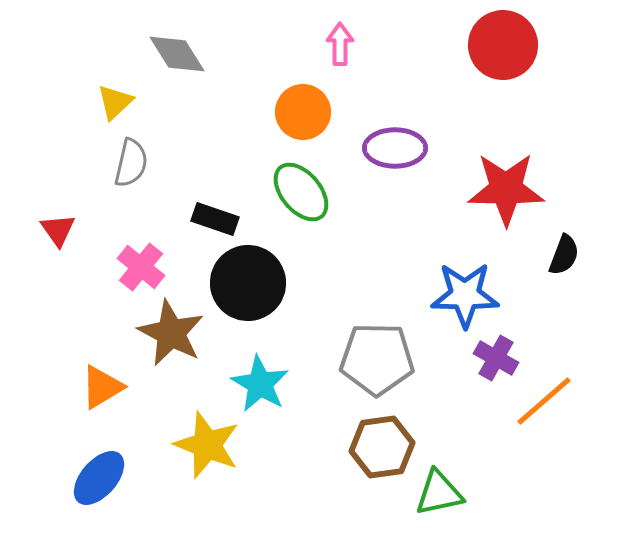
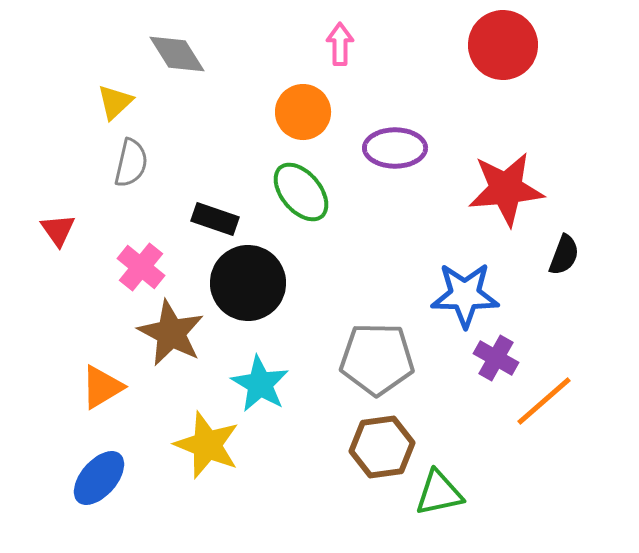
red star: rotated 6 degrees counterclockwise
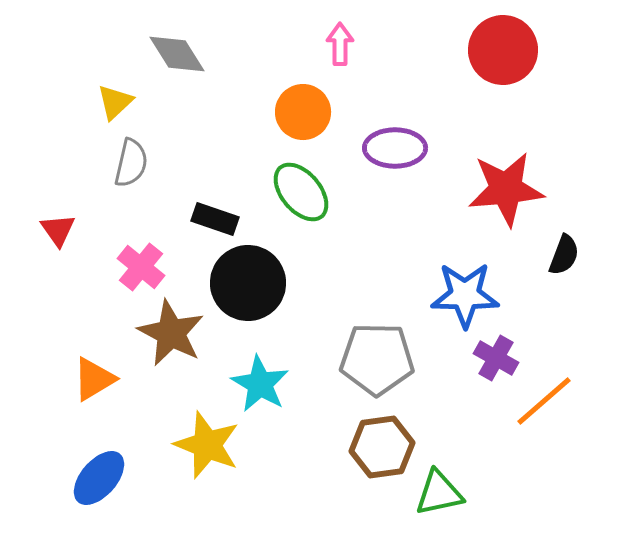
red circle: moved 5 px down
orange triangle: moved 8 px left, 8 px up
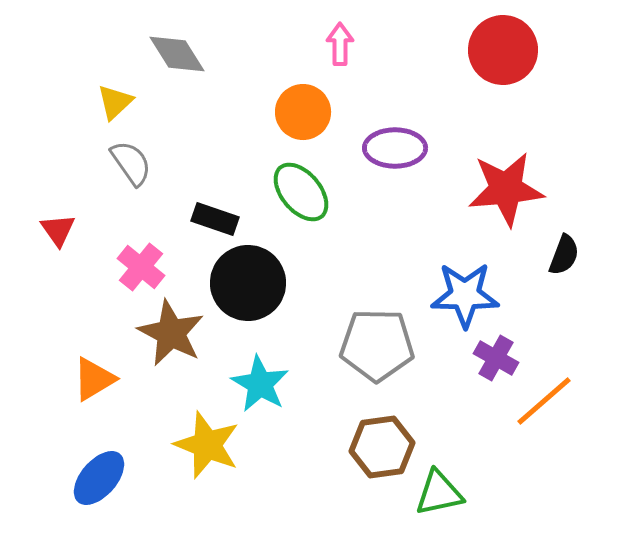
gray semicircle: rotated 48 degrees counterclockwise
gray pentagon: moved 14 px up
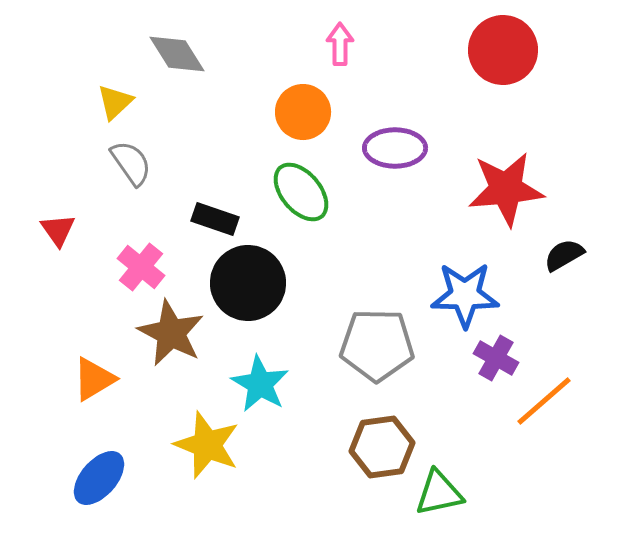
black semicircle: rotated 141 degrees counterclockwise
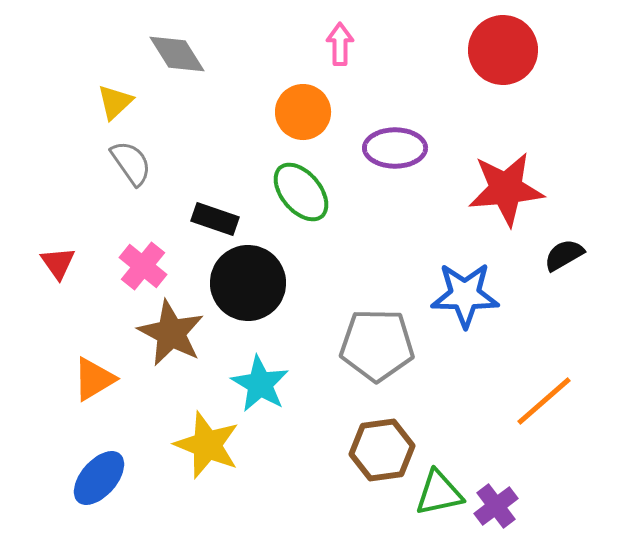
red triangle: moved 33 px down
pink cross: moved 2 px right, 1 px up
purple cross: moved 148 px down; rotated 24 degrees clockwise
brown hexagon: moved 3 px down
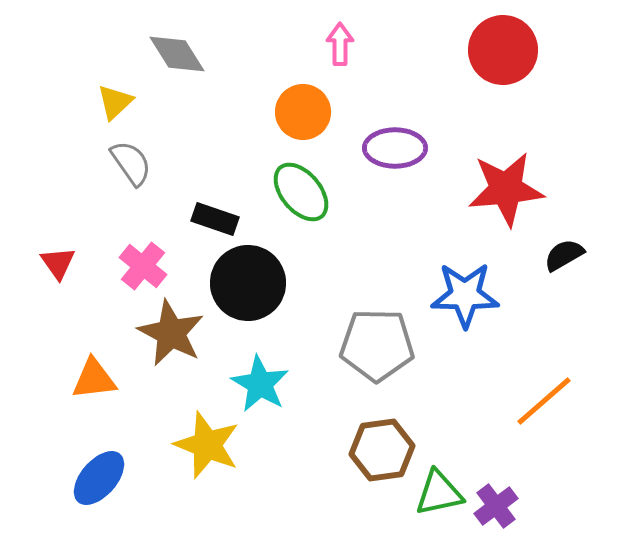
orange triangle: rotated 24 degrees clockwise
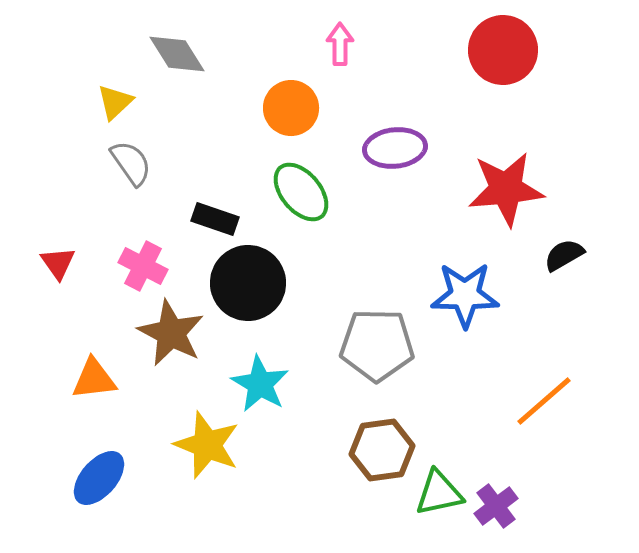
orange circle: moved 12 px left, 4 px up
purple ellipse: rotated 6 degrees counterclockwise
pink cross: rotated 12 degrees counterclockwise
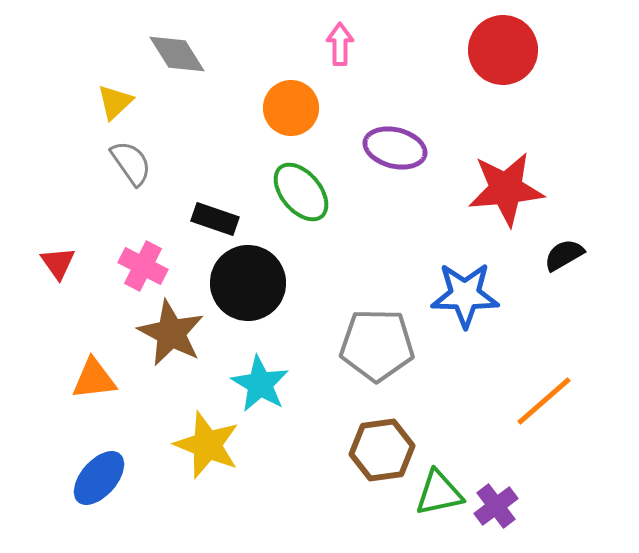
purple ellipse: rotated 20 degrees clockwise
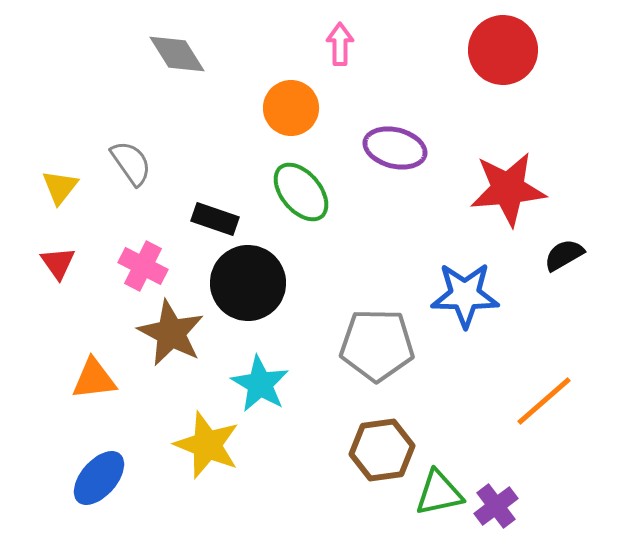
yellow triangle: moved 55 px left, 85 px down; rotated 9 degrees counterclockwise
red star: moved 2 px right
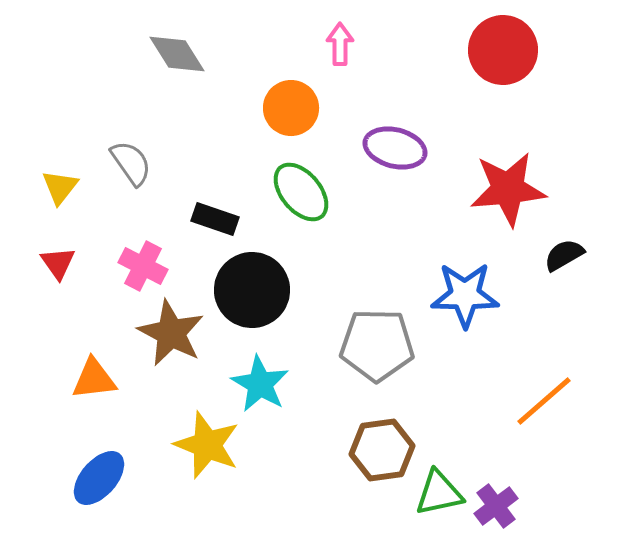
black circle: moved 4 px right, 7 px down
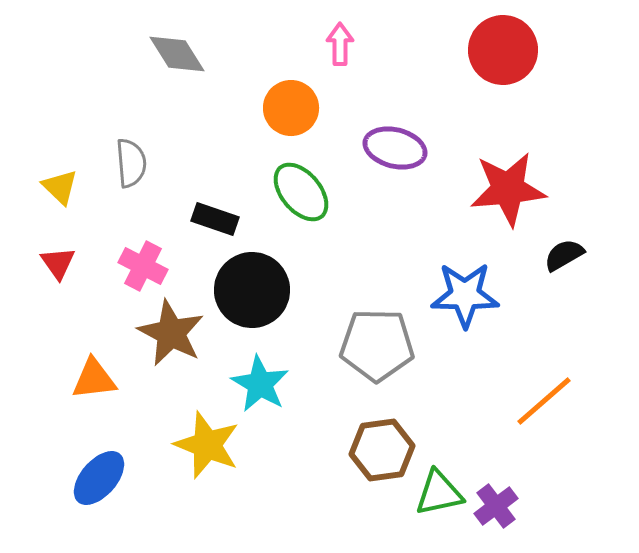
gray semicircle: rotated 30 degrees clockwise
yellow triangle: rotated 24 degrees counterclockwise
